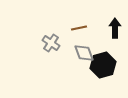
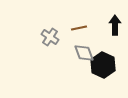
black arrow: moved 3 px up
gray cross: moved 1 px left, 6 px up
black hexagon: rotated 20 degrees counterclockwise
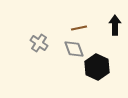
gray cross: moved 11 px left, 6 px down
gray diamond: moved 10 px left, 4 px up
black hexagon: moved 6 px left, 2 px down
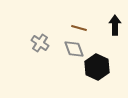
brown line: rotated 28 degrees clockwise
gray cross: moved 1 px right
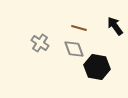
black arrow: moved 1 px down; rotated 36 degrees counterclockwise
black hexagon: rotated 15 degrees counterclockwise
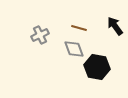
gray cross: moved 8 px up; rotated 30 degrees clockwise
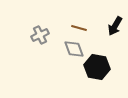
black arrow: rotated 114 degrees counterclockwise
